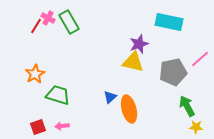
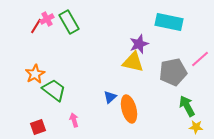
pink cross: moved 1 px left, 1 px down; rotated 32 degrees clockwise
green trapezoid: moved 4 px left, 5 px up; rotated 20 degrees clockwise
pink arrow: moved 12 px right, 6 px up; rotated 80 degrees clockwise
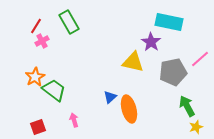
pink cross: moved 5 px left, 22 px down
purple star: moved 12 px right, 2 px up; rotated 18 degrees counterclockwise
orange star: moved 3 px down
yellow star: rotated 24 degrees counterclockwise
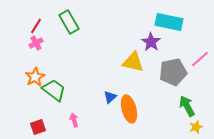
pink cross: moved 6 px left, 2 px down
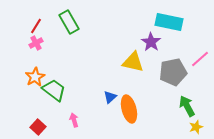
red square: rotated 28 degrees counterclockwise
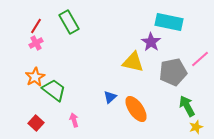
orange ellipse: moved 7 px right; rotated 20 degrees counterclockwise
red square: moved 2 px left, 4 px up
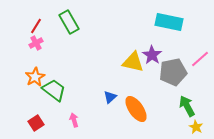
purple star: moved 1 px right, 13 px down
red square: rotated 14 degrees clockwise
yellow star: rotated 24 degrees counterclockwise
